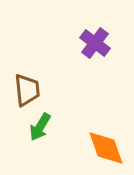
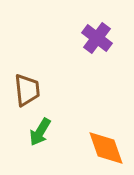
purple cross: moved 2 px right, 5 px up
green arrow: moved 5 px down
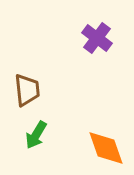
green arrow: moved 4 px left, 3 px down
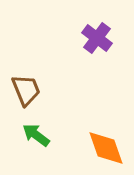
brown trapezoid: moved 1 px left; rotated 16 degrees counterclockwise
green arrow: rotated 96 degrees clockwise
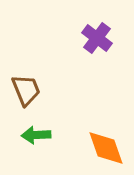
green arrow: rotated 40 degrees counterclockwise
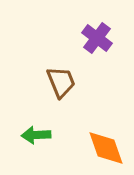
brown trapezoid: moved 35 px right, 8 px up
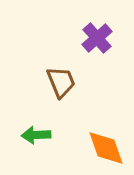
purple cross: rotated 12 degrees clockwise
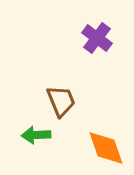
purple cross: rotated 12 degrees counterclockwise
brown trapezoid: moved 19 px down
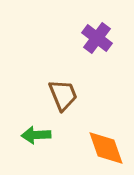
brown trapezoid: moved 2 px right, 6 px up
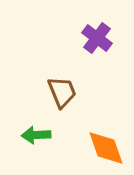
brown trapezoid: moved 1 px left, 3 px up
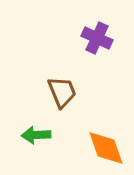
purple cross: rotated 12 degrees counterclockwise
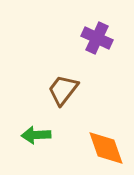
brown trapezoid: moved 1 px right, 2 px up; rotated 120 degrees counterclockwise
